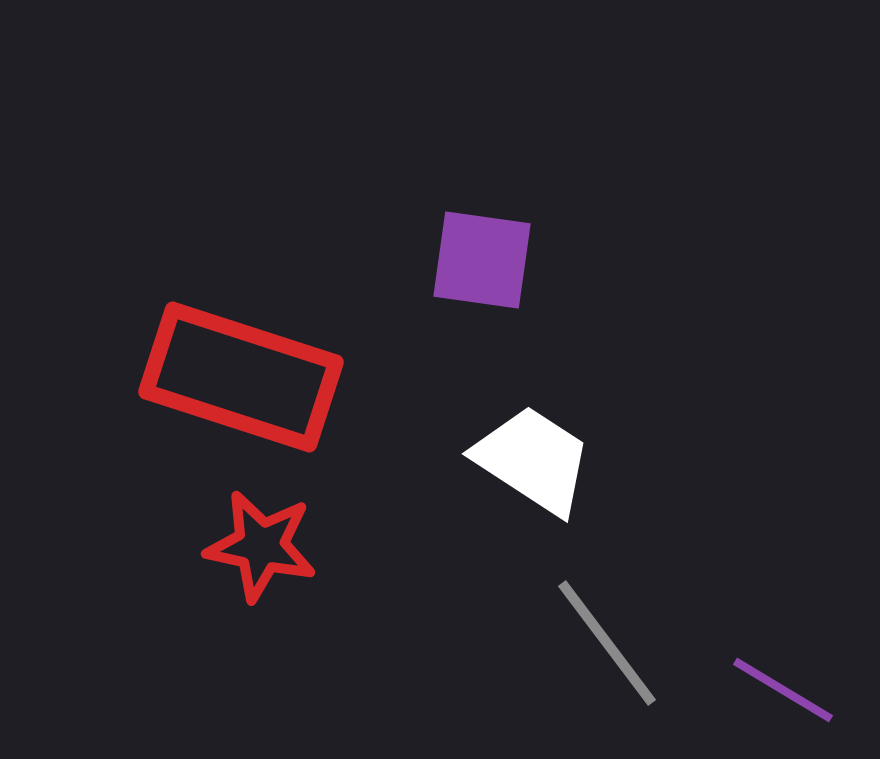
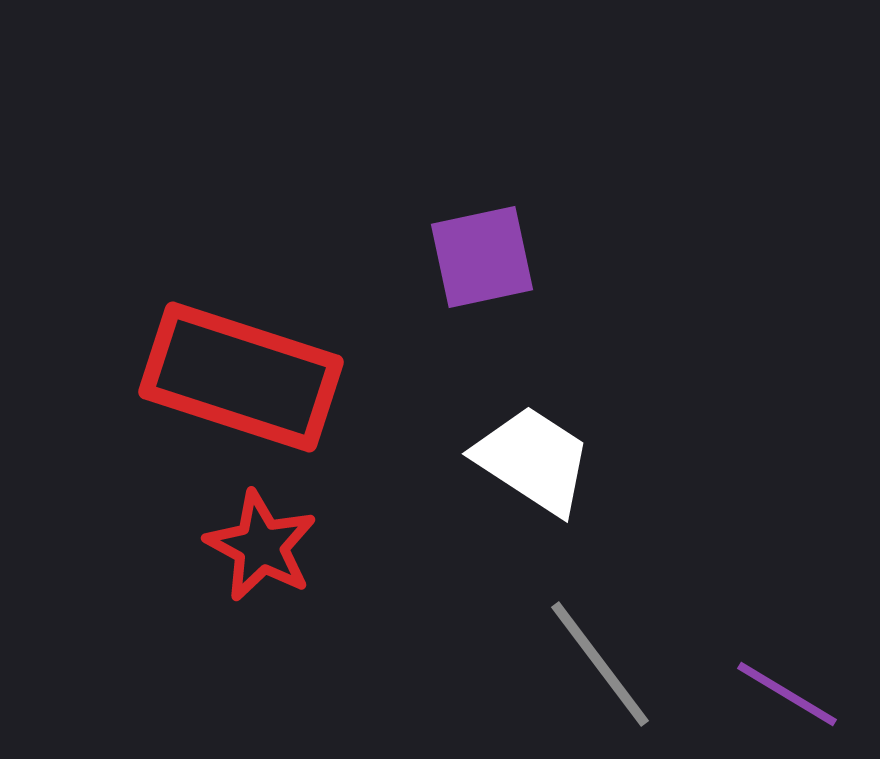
purple square: moved 3 px up; rotated 20 degrees counterclockwise
red star: rotated 16 degrees clockwise
gray line: moved 7 px left, 21 px down
purple line: moved 4 px right, 4 px down
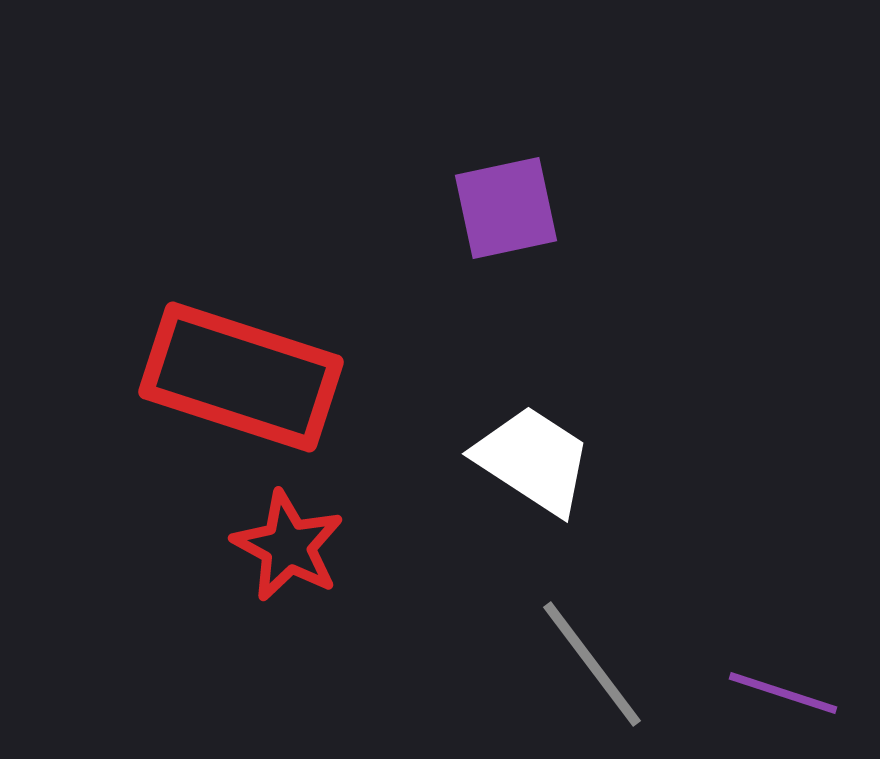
purple square: moved 24 px right, 49 px up
red star: moved 27 px right
gray line: moved 8 px left
purple line: moved 4 px left, 1 px up; rotated 13 degrees counterclockwise
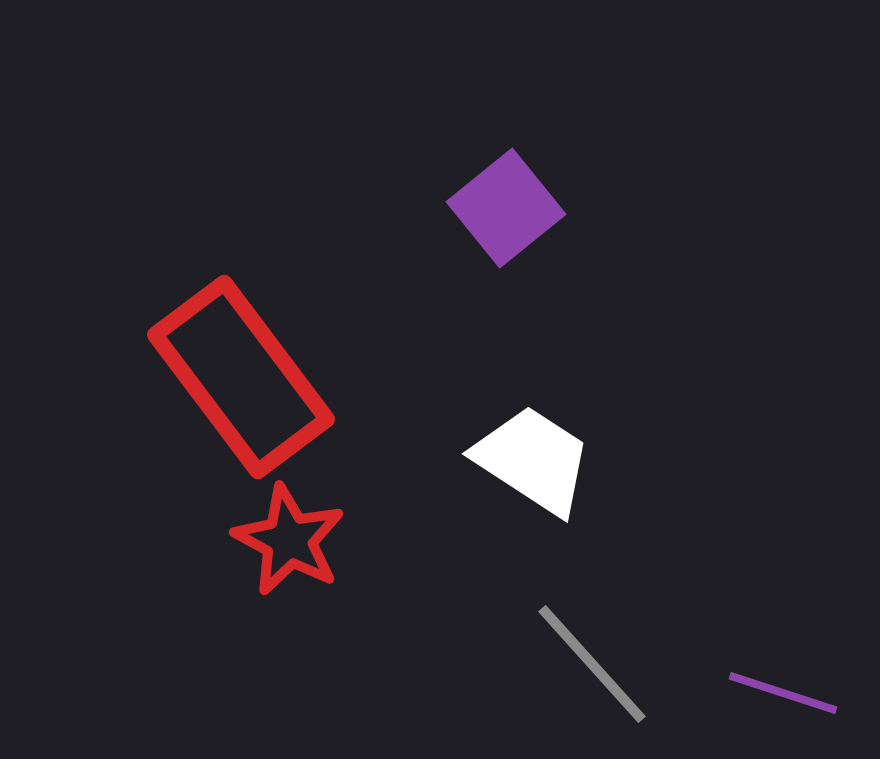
purple square: rotated 27 degrees counterclockwise
red rectangle: rotated 35 degrees clockwise
red star: moved 1 px right, 6 px up
gray line: rotated 5 degrees counterclockwise
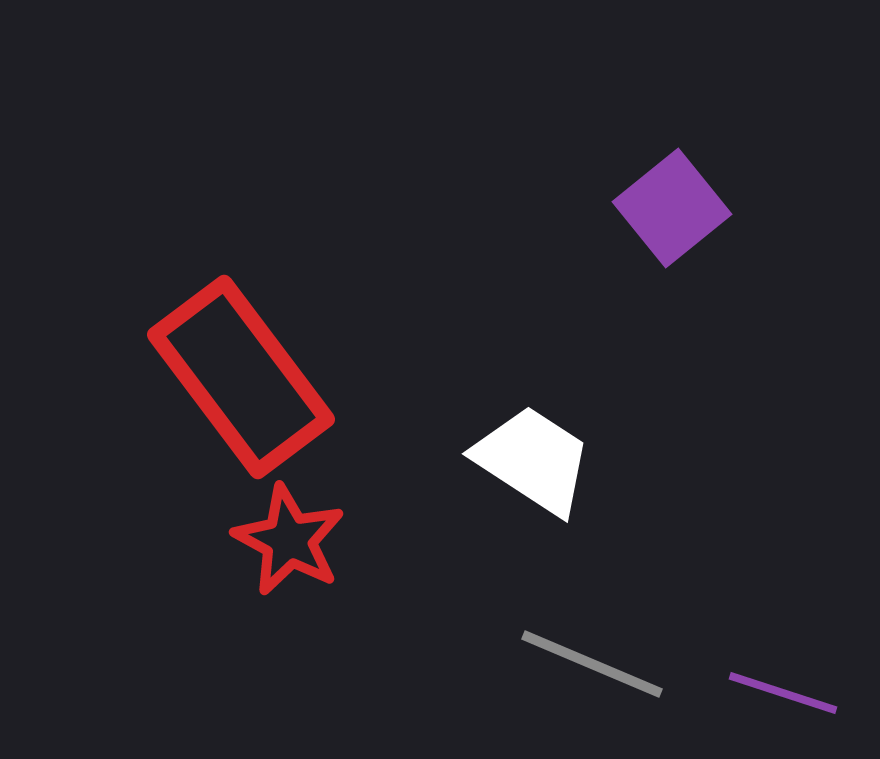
purple square: moved 166 px right
gray line: rotated 25 degrees counterclockwise
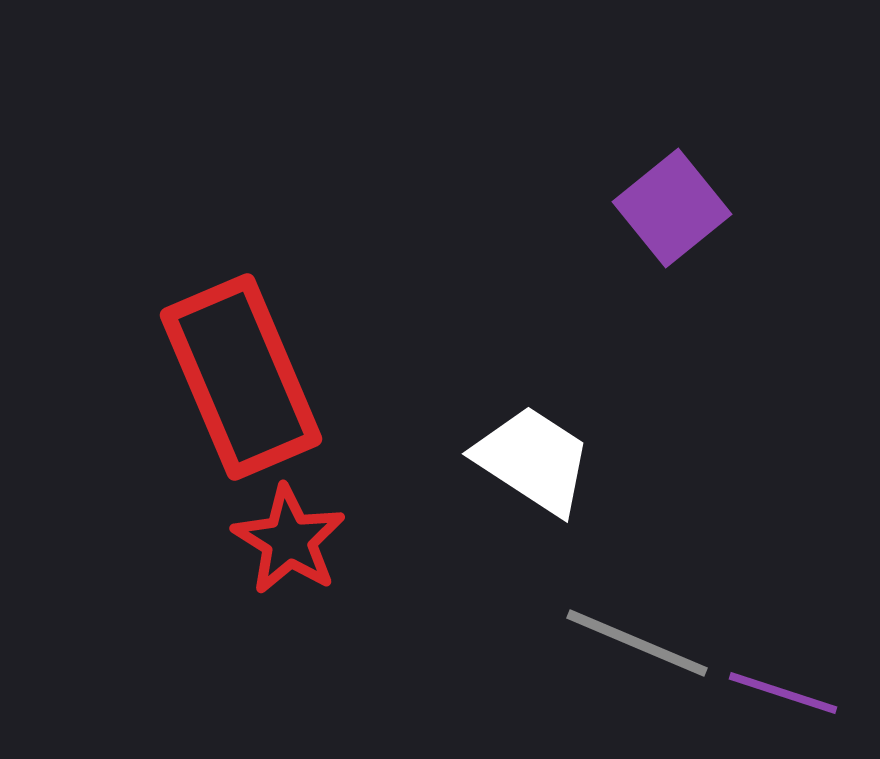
red rectangle: rotated 14 degrees clockwise
red star: rotated 4 degrees clockwise
gray line: moved 45 px right, 21 px up
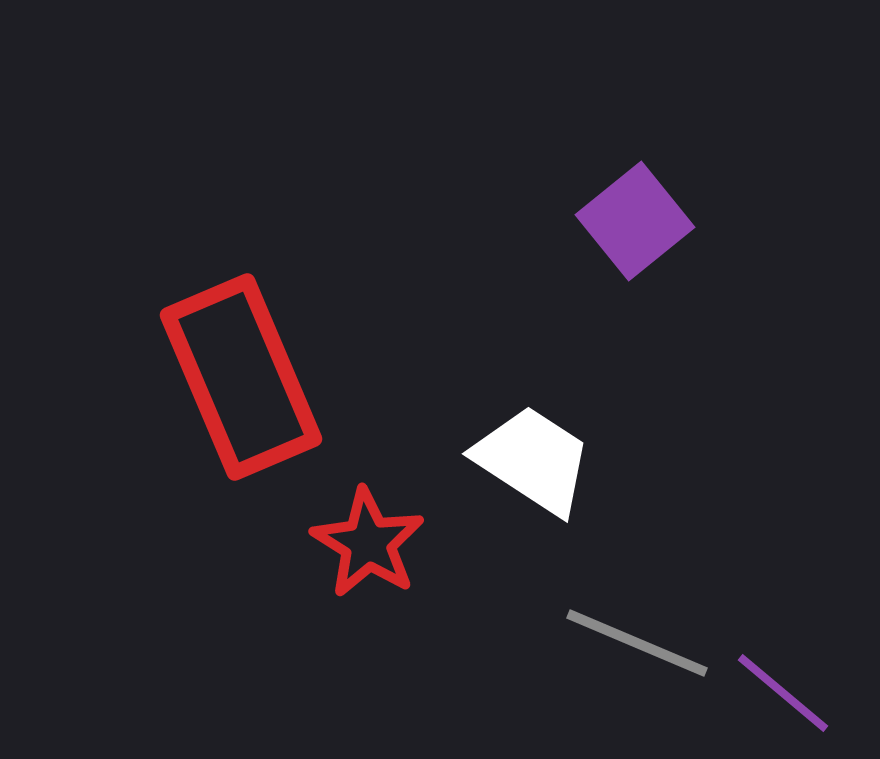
purple square: moved 37 px left, 13 px down
red star: moved 79 px right, 3 px down
purple line: rotated 22 degrees clockwise
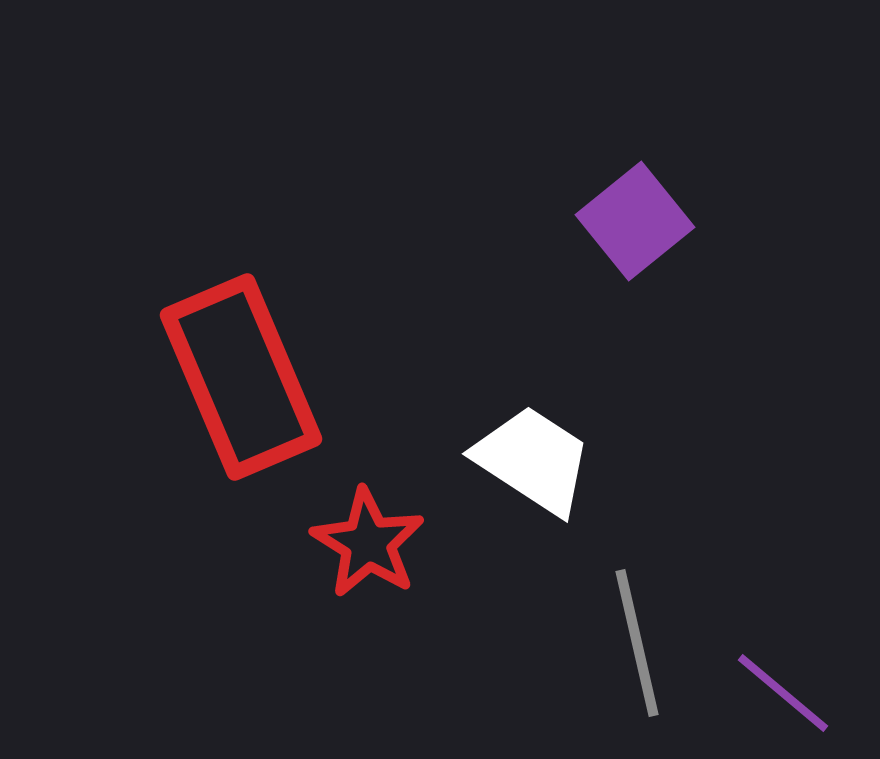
gray line: rotated 54 degrees clockwise
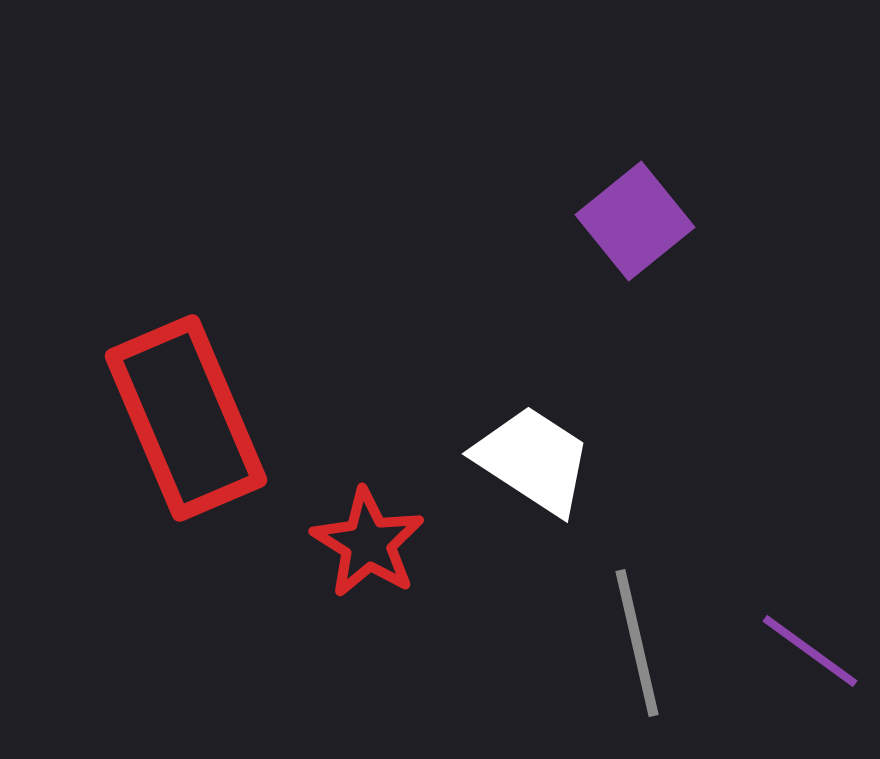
red rectangle: moved 55 px left, 41 px down
purple line: moved 27 px right, 42 px up; rotated 4 degrees counterclockwise
